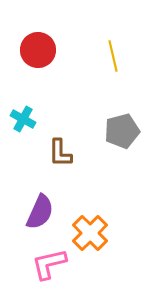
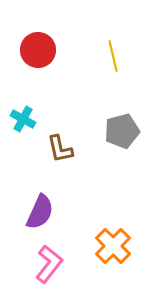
brown L-shape: moved 4 px up; rotated 12 degrees counterclockwise
orange cross: moved 23 px right, 13 px down
pink L-shape: rotated 141 degrees clockwise
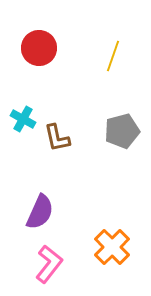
red circle: moved 1 px right, 2 px up
yellow line: rotated 32 degrees clockwise
brown L-shape: moved 3 px left, 11 px up
orange cross: moved 1 px left, 1 px down
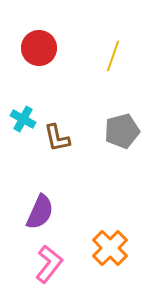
orange cross: moved 2 px left, 1 px down
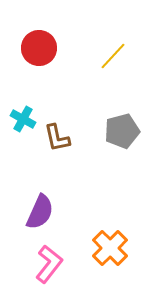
yellow line: rotated 24 degrees clockwise
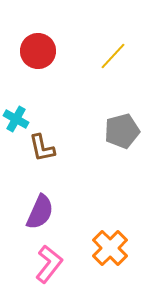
red circle: moved 1 px left, 3 px down
cyan cross: moved 7 px left
brown L-shape: moved 15 px left, 10 px down
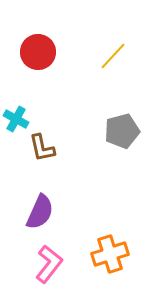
red circle: moved 1 px down
orange cross: moved 6 px down; rotated 27 degrees clockwise
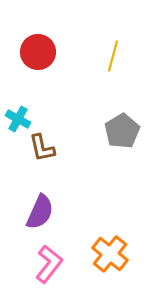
yellow line: rotated 28 degrees counterclockwise
cyan cross: moved 2 px right
gray pentagon: rotated 16 degrees counterclockwise
orange cross: rotated 33 degrees counterclockwise
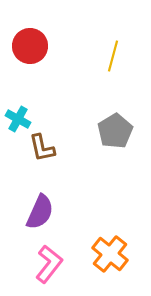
red circle: moved 8 px left, 6 px up
gray pentagon: moved 7 px left
